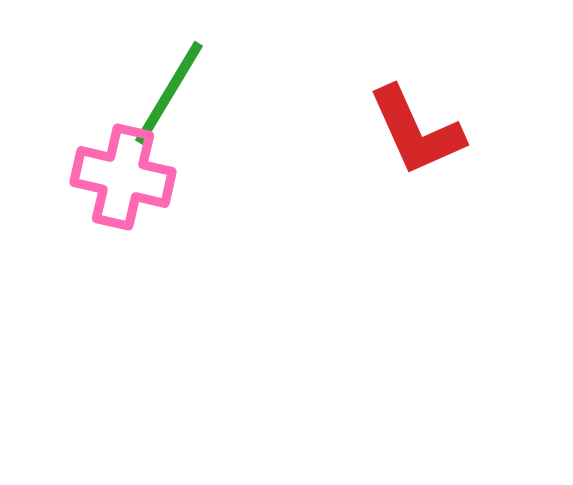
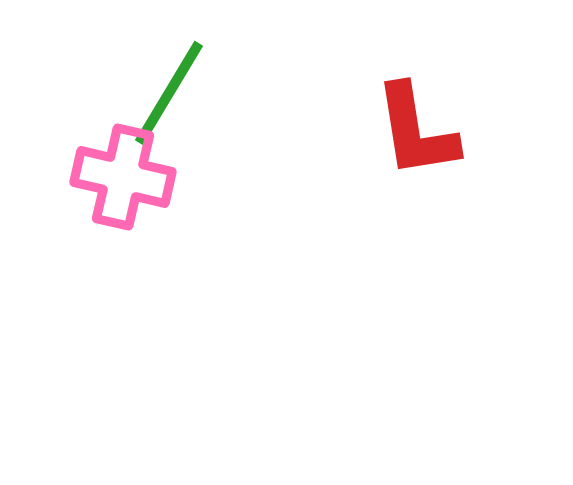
red L-shape: rotated 15 degrees clockwise
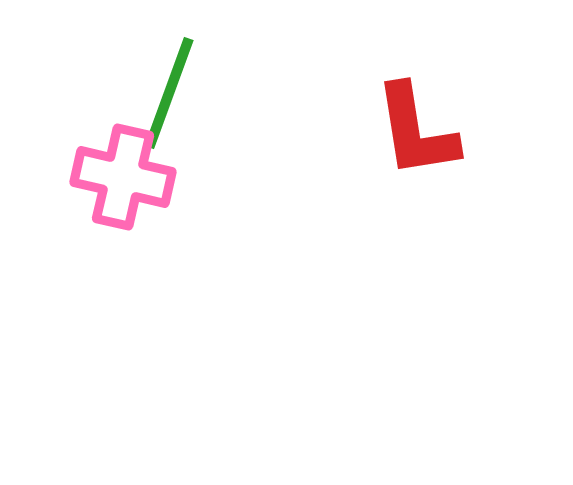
green line: rotated 11 degrees counterclockwise
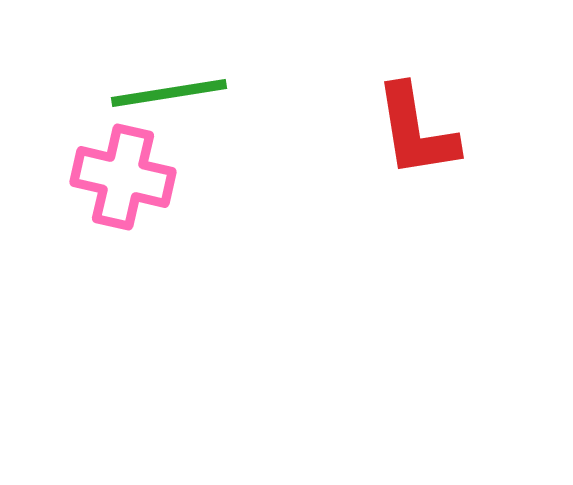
green line: rotated 61 degrees clockwise
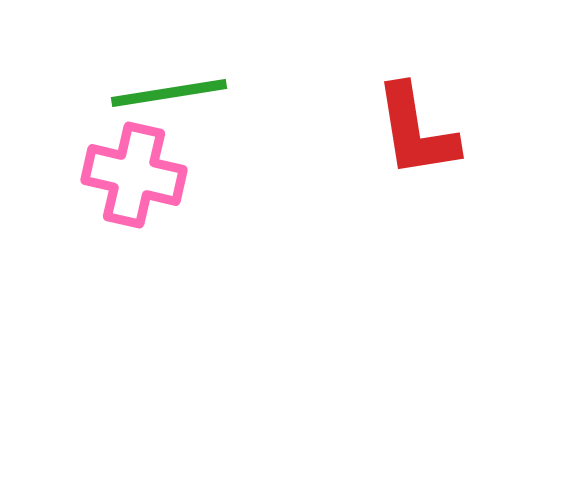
pink cross: moved 11 px right, 2 px up
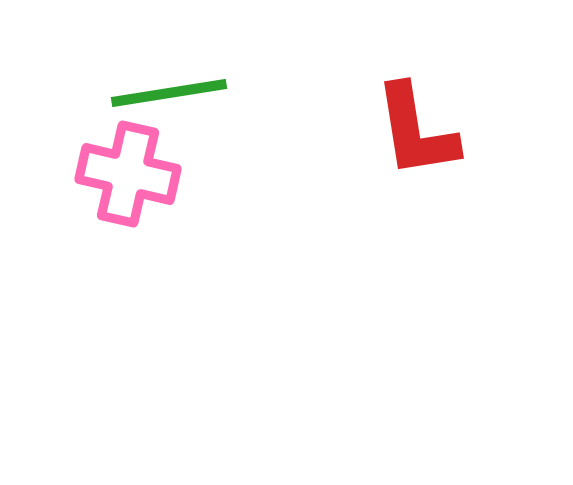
pink cross: moved 6 px left, 1 px up
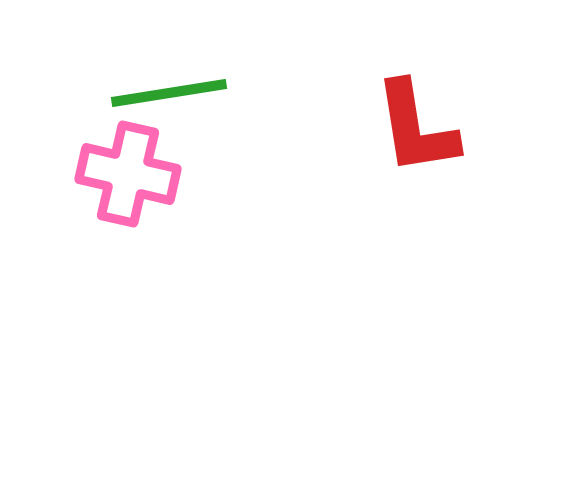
red L-shape: moved 3 px up
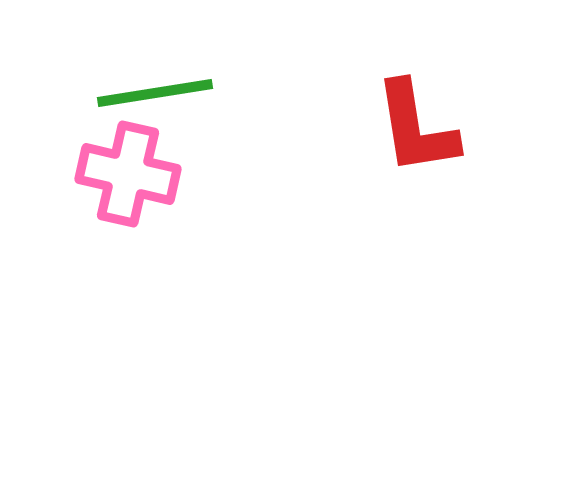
green line: moved 14 px left
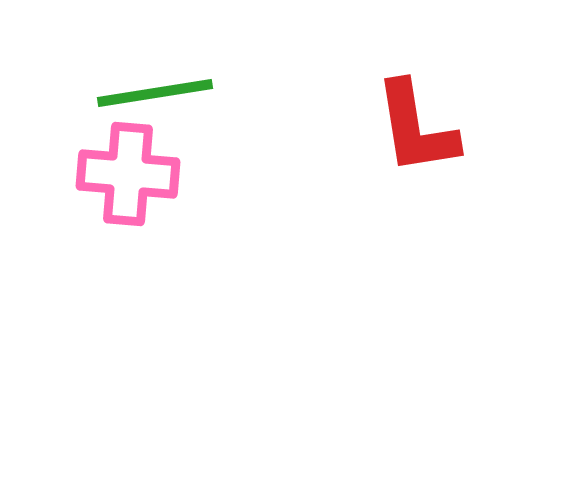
pink cross: rotated 8 degrees counterclockwise
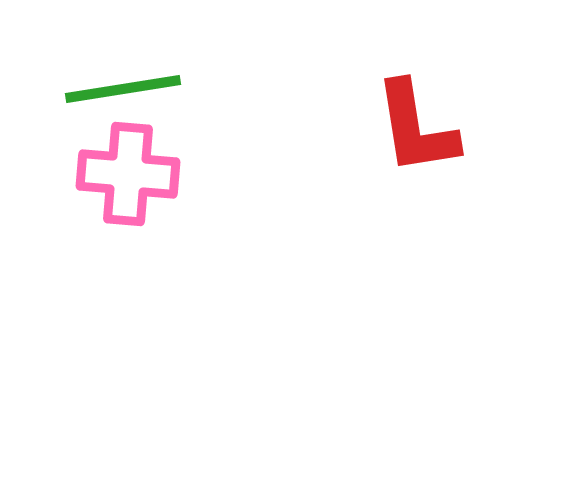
green line: moved 32 px left, 4 px up
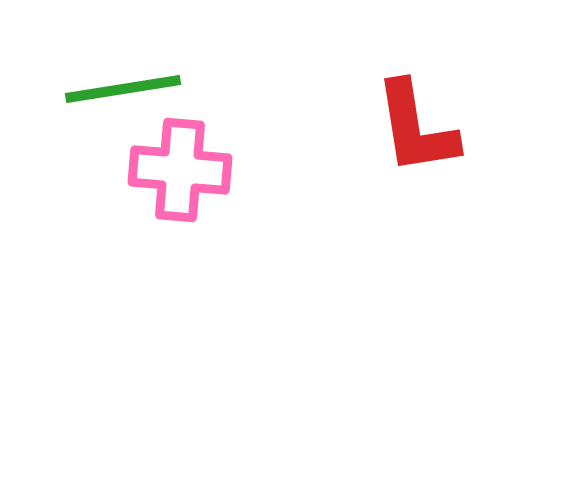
pink cross: moved 52 px right, 4 px up
